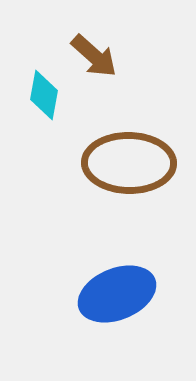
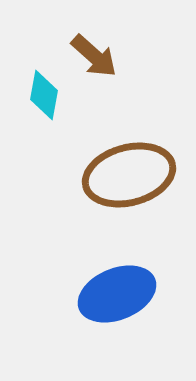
brown ellipse: moved 12 px down; rotated 16 degrees counterclockwise
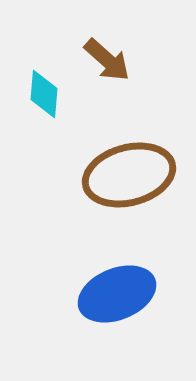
brown arrow: moved 13 px right, 4 px down
cyan diamond: moved 1 px up; rotated 6 degrees counterclockwise
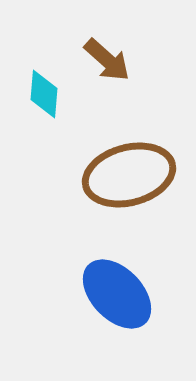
blue ellipse: rotated 68 degrees clockwise
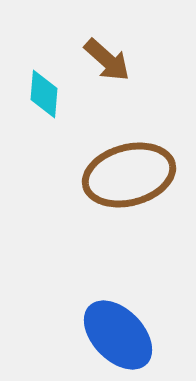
blue ellipse: moved 1 px right, 41 px down
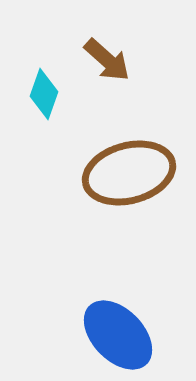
cyan diamond: rotated 15 degrees clockwise
brown ellipse: moved 2 px up
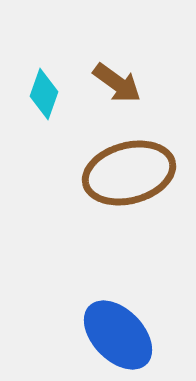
brown arrow: moved 10 px right, 23 px down; rotated 6 degrees counterclockwise
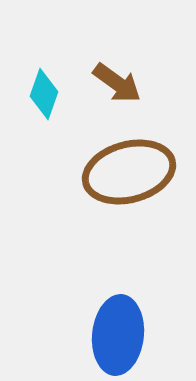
brown ellipse: moved 1 px up
blue ellipse: rotated 50 degrees clockwise
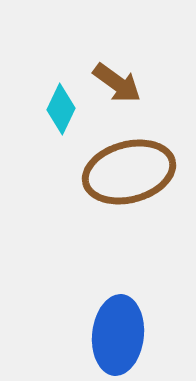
cyan diamond: moved 17 px right, 15 px down; rotated 6 degrees clockwise
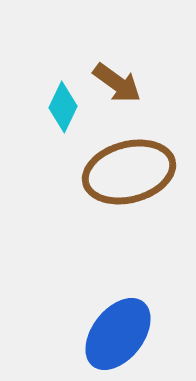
cyan diamond: moved 2 px right, 2 px up
blue ellipse: moved 1 px up; rotated 32 degrees clockwise
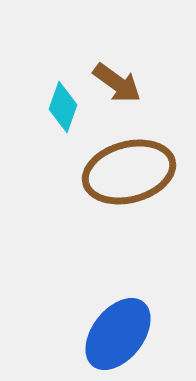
cyan diamond: rotated 6 degrees counterclockwise
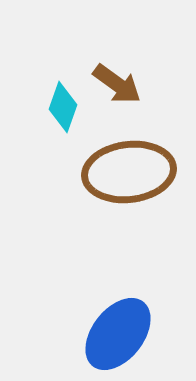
brown arrow: moved 1 px down
brown ellipse: rotated 8 degrees clockwise
